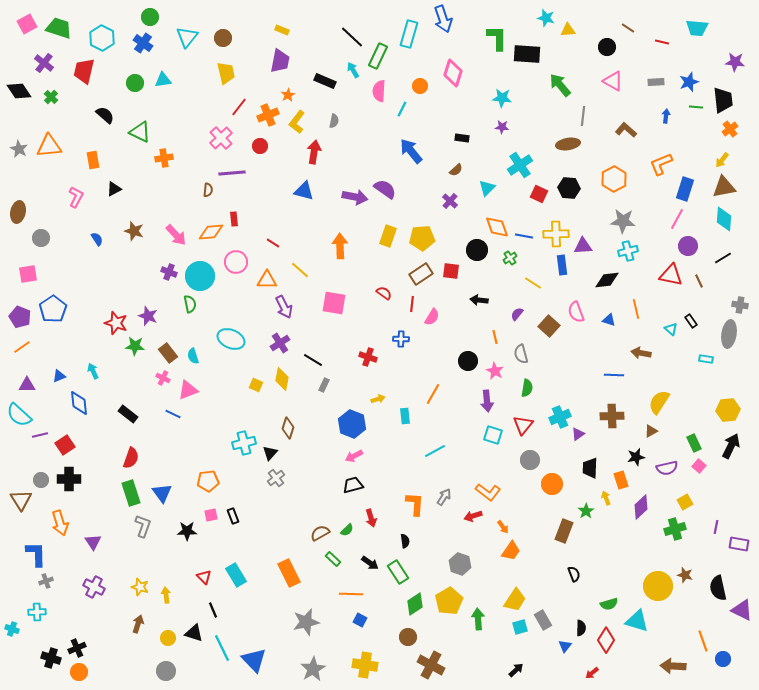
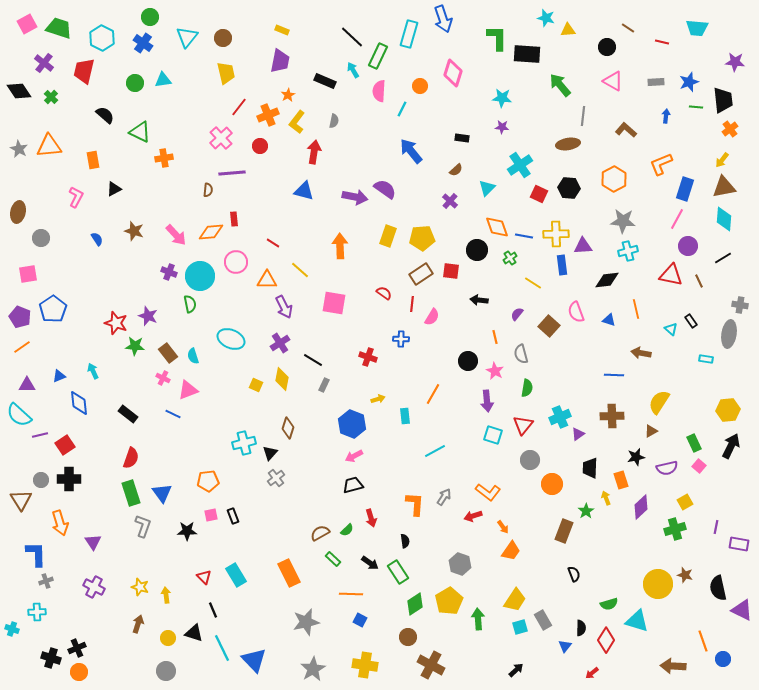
yellow circle at (658, 586): moved 2 px up
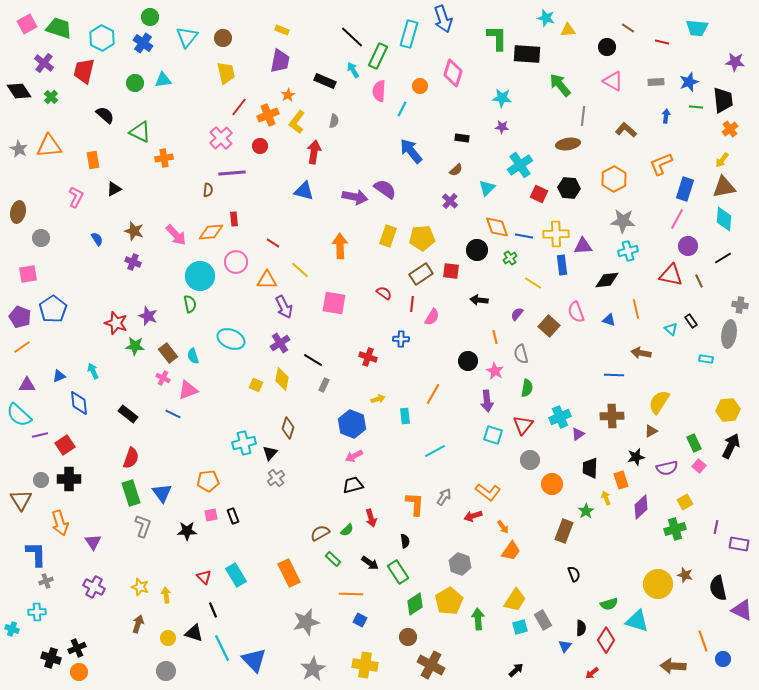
purple cross at (169, 272): moved 36 px left, 10 px up
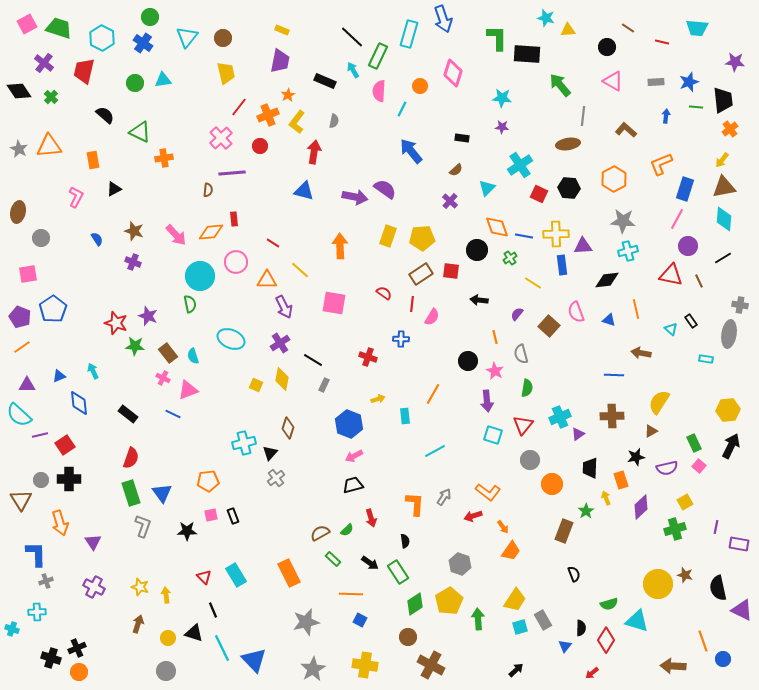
blue hexagon at (352, 424): moved 3 px left
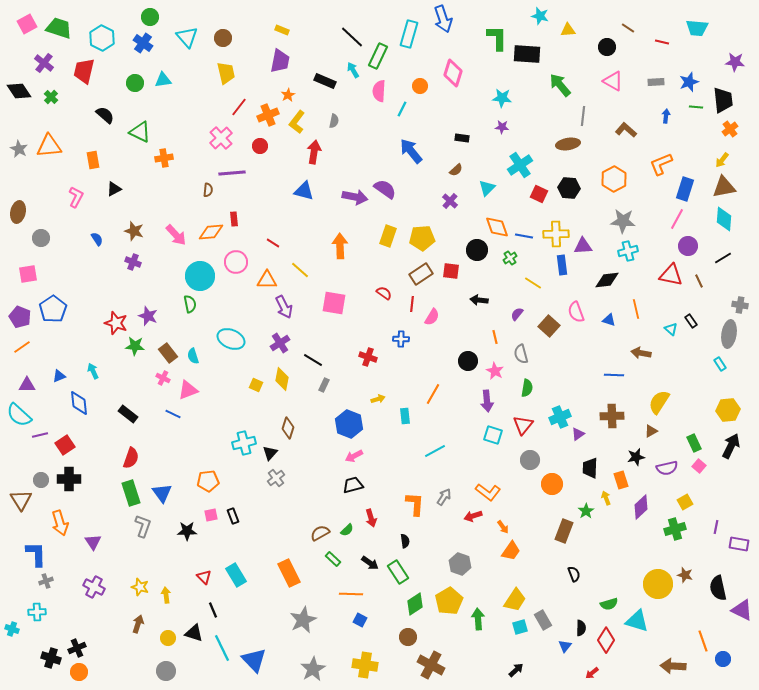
cyan star at (546, 18): moved 6 px left, 2 px up
cyan triangle at (187, 37): rotated 20 degrees counterclockwise
cyan rectangle at (706, 359): moved 14 px right, 5 px down; rotated 48 degrees clockwise
gray star at (306, 622): moved 3 px left, 2 px up; rotated 12 degrees counterclockwise
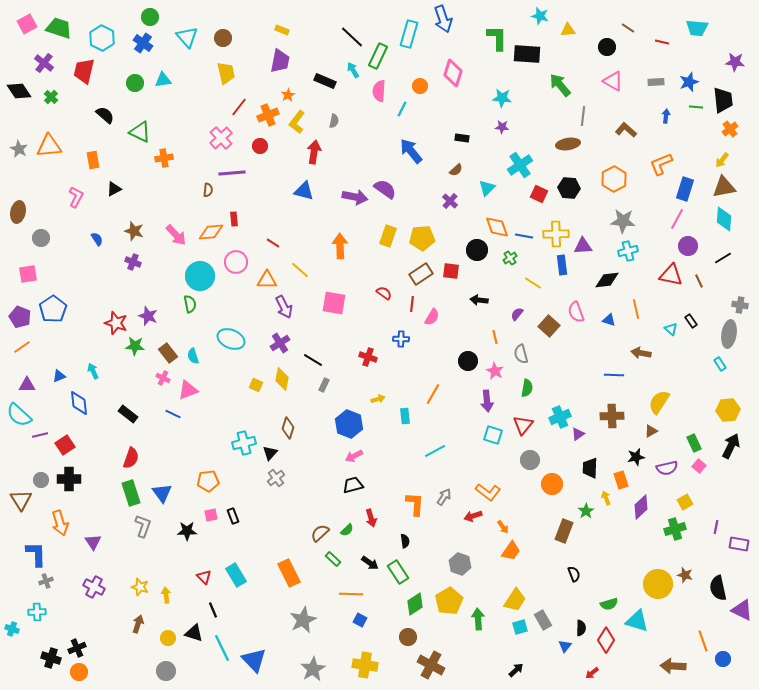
brown semicircle at (320, 533): rotated 12 degrees counterclockwise
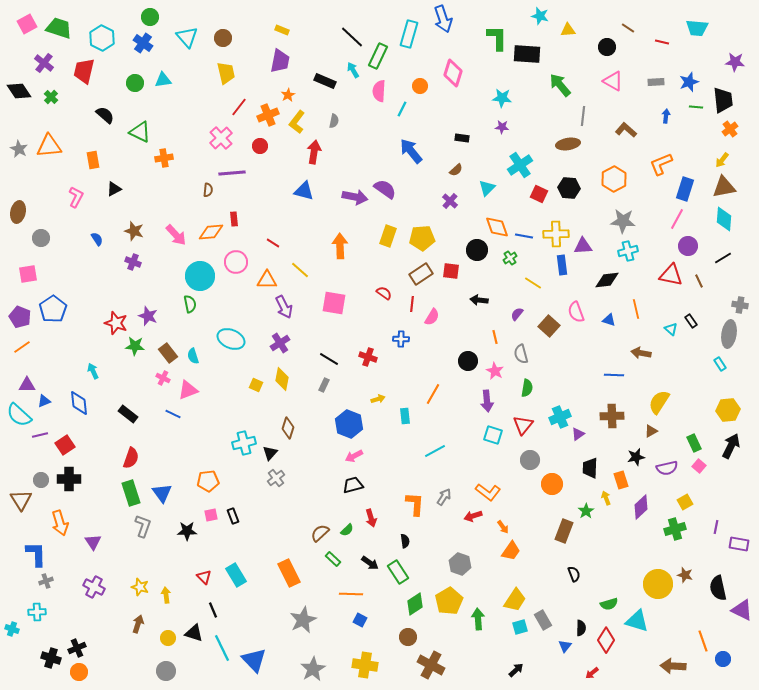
black line at (313, 360): moved 16 px right, 1 px up
blue triangle at (59, 376): moved 15 px left, 25 px down
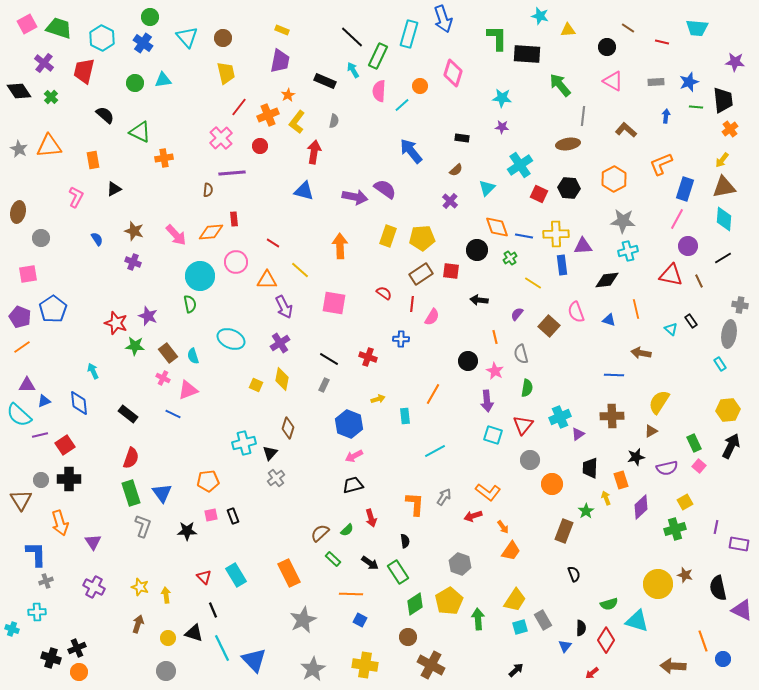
cyan line at (402, 109): moved 4 px up; rotated 21 degrees clockwise
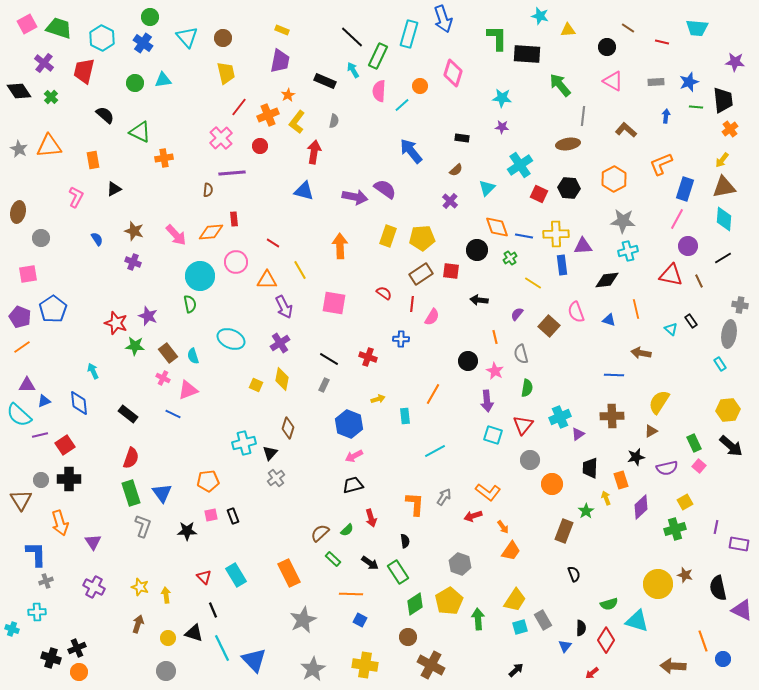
yellow line at (300, 270): rotated 18 degrees clockwise
black arrow at (731, 446): rotated 105 degrees clockwise
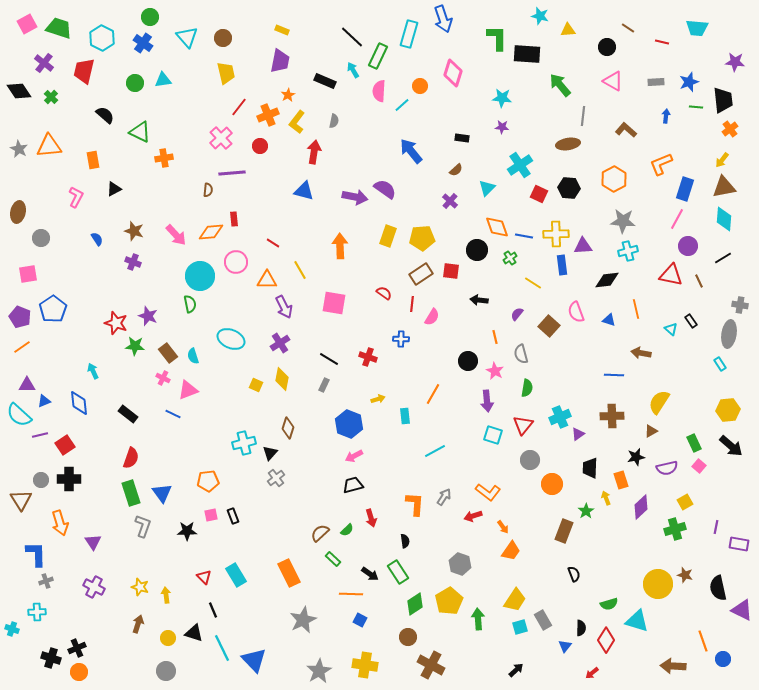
black arrow at (370, 563): moved 11 px down
gray star at (313, 669): moved 6 px right, 2 px down
